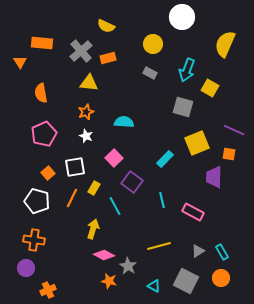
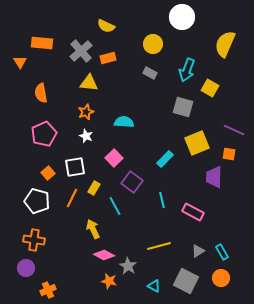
yellow arrow at (93, 229): rotated 42 degrees counterclockwise
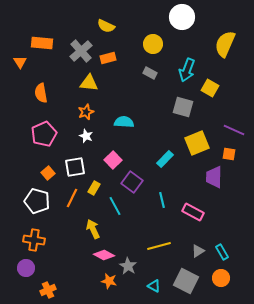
pink square at (114, 158): moved 1 px left, 2 px down
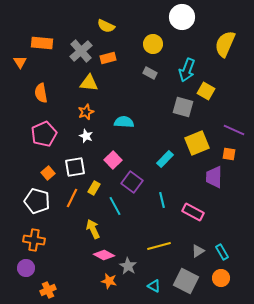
yellow square at (210, 88): moved 4 px left, 3 px down
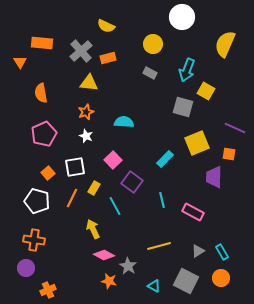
purple line at (234, 130): moved 1 px right, 2 px up
